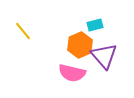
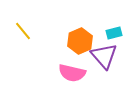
cyan rectangle: moved 19 px right, 8 px down
orange hexagon: moved 4 px up
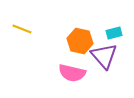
yellow line: moved 1 px left, 2 px up; rotated 30 degrees counterclockwise
orange hexagon: rotated 25 degrees counterclockwise
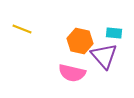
cyan rectangle: rotated 21 degrees clockwise
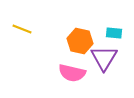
purple triangle: moved 2 px down; rotated 12 degrees clockwise
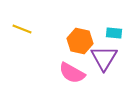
pink semicircle: rotated 16 degrees clockwise
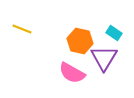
cyan rectangle: rotated 28 degrees clockwise
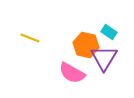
yellow line: moved 8 px right, 9 px down
cyan rectangle: moved 5 px left, 1 px up
orange hexagon: moved 6 px right, 4 px down
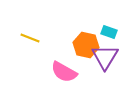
cyan rectangle: rotated 14 degrees counterclockwise
purple triangle: moved 1 px right, 1 px up
pink semicircle: moved 8 px left, 1 px up
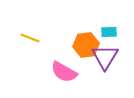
cyan rectangle: rotated 21 degrees counterclockwise
orange hexagon: rotated 20 degrees counterclockwise
